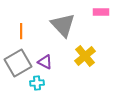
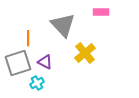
orange line: moved 7 px right, 7 px down
yellow cross: moved 3 px up
gray square: rotated 12 degrees clockwise
cyan cross: rotated 24 degrees counterclockwise
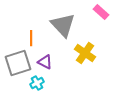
pink rectangle: rotated 42 degrees clockwise
orange line: moved 3 px right
yellow cross: rotated 15 degrees counterclockwise
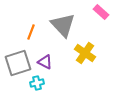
orange line: moved 6 px up; rotated 21 degrees clockwise
cyan cross: rotated 16 degrees clockwise
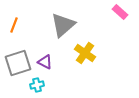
pink rectangle: moved 19 px right
gray triangle: rotated 32 degrees clockwise
orange line: moved 17 px left, 7 px up
cyan cross: moved 2 px down
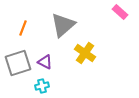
orange line: moved 9 px right, 3 px down
cyan cross: moved 5 px right, 1 px down
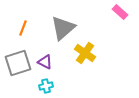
gray triangle: moved 3 px down
cyan cross: moved 4 px right
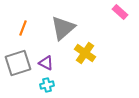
purple triangle: moved 1 px right, 1 px down
cyan cross: moved 1 px right, 1 px up
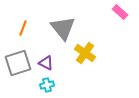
gray triangle: rotated 28 degrees counterclockwise
